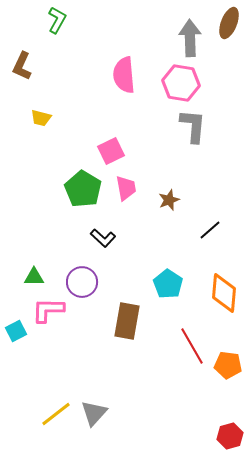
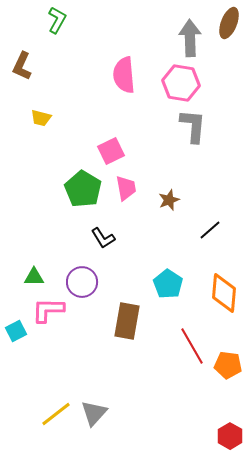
black L-shape: rotated 15 degrees clockwise
red hexagon: rotated 15 degrees counterclockwise
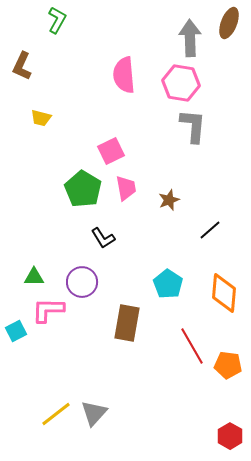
brown rectangle: moved 2 px down
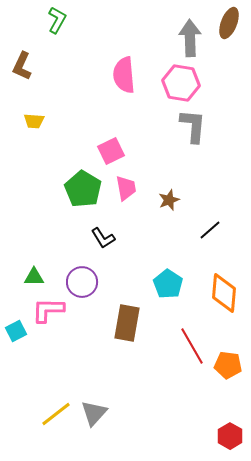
yellow trapezoid: moved 7 px left, 3 px down; rotated 10 degrees counterclockwise
